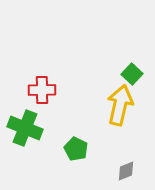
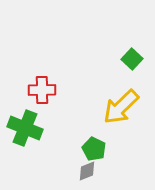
green square: moved 15 px up
yellow arrow: moved 1 px right, 2 px down; rotated 147 degrees counterclockwise
green pentagon: moved 18 px right
gray diamond: moved 39 px left
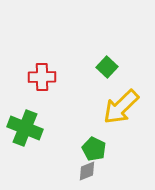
green square: moved 25 px left, 8 px down
red cross: moved 13 px up
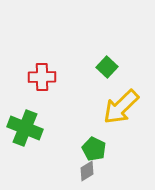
gray diamond: rotated 10 degrees counterclockwise
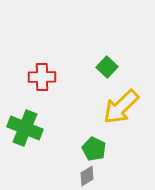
gray diamond: moved 5 px down
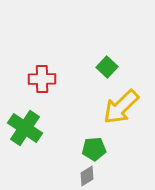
red cross: moved 2 px down
green cross: rotated 12 degrees clockwise
green pentagon: rotated 30 degrees counterclockwise
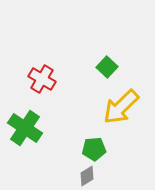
red cross: rotated 32 degrees clockwise
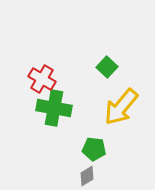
yellow arrow: rotated 6 degrees counterclockwise
green cross: moved 29 px right, 20 px up; rotated 24 degrees counterclockwise
green pentagon: rotated 10 degrees clockwise
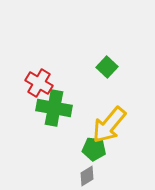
red cross: moved 3 px left, 4 px down
yellow arrow: moved 12 px left, 18 px down
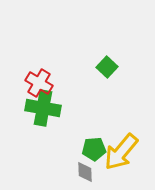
green cross: moved 11 px left
yellow arrow: moved 12 px right, 27 px down
green pentagon: rotated 10 degrees counterclockwise
gray diamond: moved 2 px left, 4 px up; rotated 60 degrees counterclockwise
